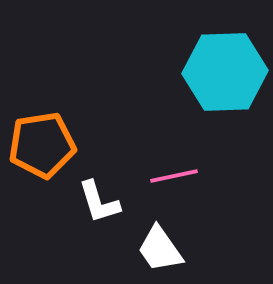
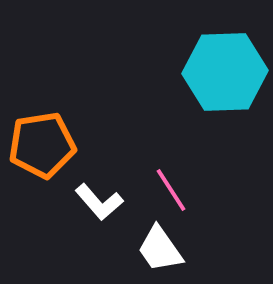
pink line: moved 3 px left, 14 px down; rotated 69 degrees clockwise
white L-shape: rotated 24 degrees counterclockwise
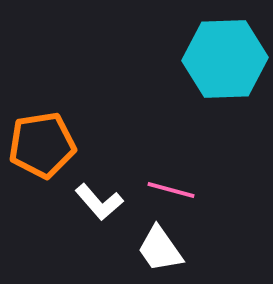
cyan hexagon: moved 13 px up
pink line: rotated 42 degrees counterclockwise
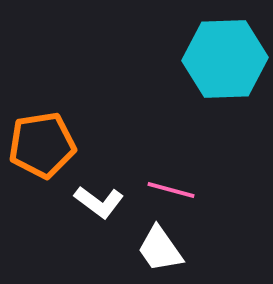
white L-shape: rotated 12 degrees counterclockwise
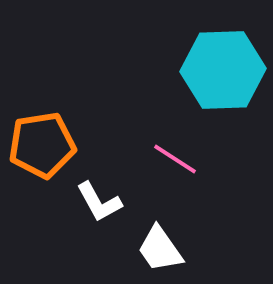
cyan hexagon: moved 2 px left, 11 px down
pink line: moved 4 px right, 31 px up; rotated 18 degrees clockwise
white L-shape: rotated 24 degrees clockwise
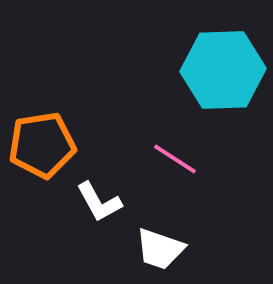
white trapezoid: rotated 36 degrees counterclockwise
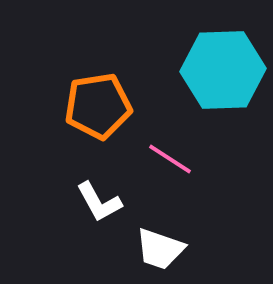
orange pentagon: moved 56 px right, 39 px up
pink line: moved 5 px left
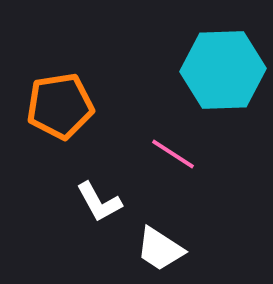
orange pentagon: moved 38 px left
pink line: moved 3 px right, 5 px up
white trapezoid: rotated 14 degrees clockwise
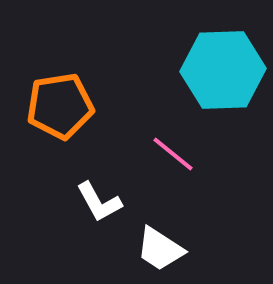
pink line: rotated 6 degrees clockwise
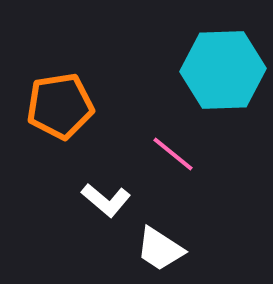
white L-shape: moved 7 px right, 2 px up; rotated 21 degrees counterclockwise
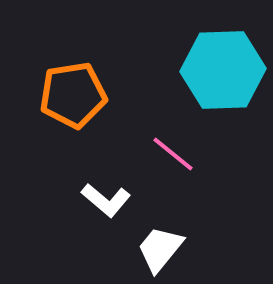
orange pentagon: moved 13 px right, 11 px up
white trapezoid: rotated 96 degrees clockwise
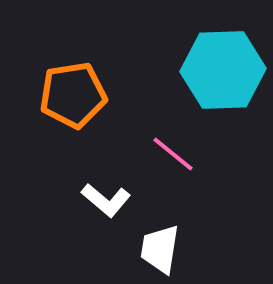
white trapezoid: rotated 30 degrees counterclockwise
